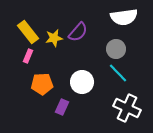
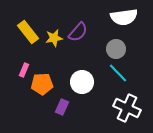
pink rectangle: moved 4 px left, 14 px down
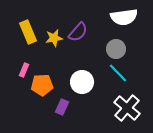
yellow rectangle: rotated 15 degrees clockwise
orange pentagon: moved 1 px down
white cross: rotated 16 degrees clockwise
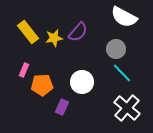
white semicircle: rotated 36 degrees clockwise
yellow rectangle: rotated 15 degrees counterclockwise
cyan line: moved 4 px right
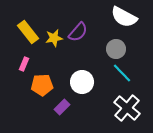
pink rectangle: moved 6 px up
purple rectangle: rotated 21 degrees clockwise
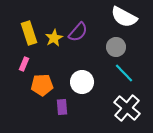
yellow rectangle: moved 1 px right, 1 px down; rotated 20 degrees clockwise
yellow star: rotated 18 degrees counterclockwise
gray circle: moved 2 px up
cyan line: moved 2 px right
purple rectangle: rotated 49 degrees counterclockwise
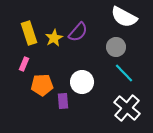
purple rectangle: moved 1 px right, 6 px up
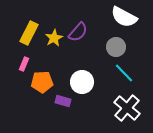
yellow rectangle: rotated 45 degrees clockwise
orange pentagon: moved 3 px up
purple rectangle: rotated 70 degrees counterclockwise
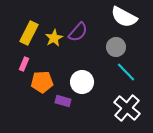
cyan line: moved 2 px right, 1 px up
